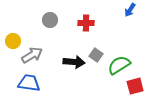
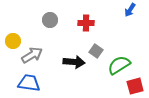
gray square: moved 4 px up
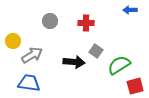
blue arrow: rotated 56 degrees clockwise
gray circle: moved 1 px down
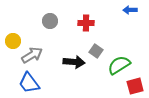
blue trapezoid: rotated 135 degrees counterclockwise
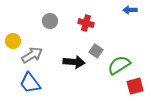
red cross: rotated 14 degrees clockwise
blue trapezoid: moved 1 px right
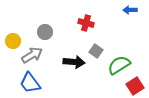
gray circle: moved 5 px left, 11 px down
red square: rotated 18 degrees counterclockwise
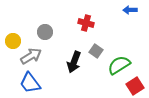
gray arrow: moved 1 px left, 1 px down
black arrow: rotated 105 degrees clockwise
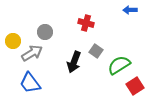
gray arrow: moved 1 px right, 3 px up
